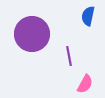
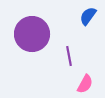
blue semicircle: rotated 24 degrees clockwise
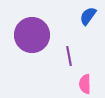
purple circle: moved 1 px down
pink semicircle: rotated 150 degrees clockwise
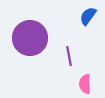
purple circle: moved 2 px left, 3 px down
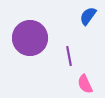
pink semicircle: rotated 24 degrees counterclockwise
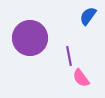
pink semicircle: moved 4 px left, 6 px up; rotated 12 degrees counterclockwise
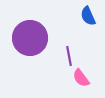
blue semicircle: rotated 60 degrees counterclockwise
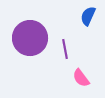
blue semicircle: rotated 48 degrees clockwise
purple line: moved 4 px left, 7 px up
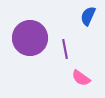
pink semicircle: rotated 18 degrees counterclockwise
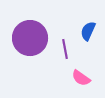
blue semicircle: moved 15 px down
